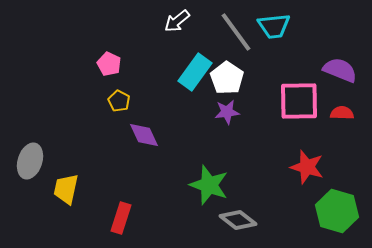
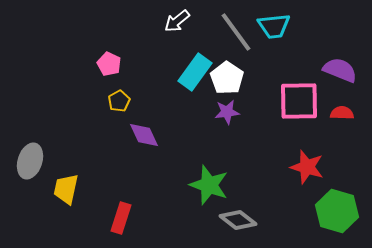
yellow pentagon: rotated 15 degrees clockwise
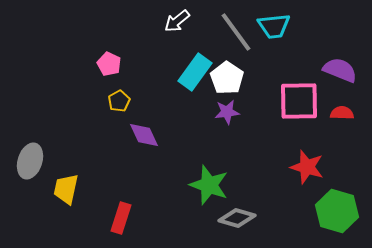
gray diamond: moved 1 px left, 2 px up; rotated 21 degrees counterclockwise
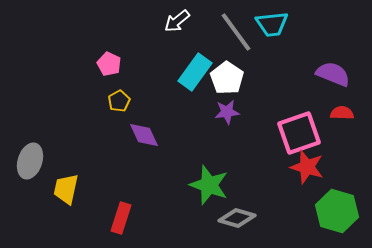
cyan trapezoid: moved 2 px left, 2 px up
purple semicircle: moved 7 px left, 4 px down
pink square: moved 32 px down; rotated 18 degrees counterclockwise
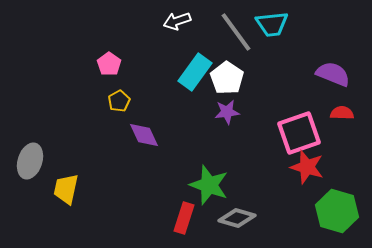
white arrow: rotated 20 degrees clockwise
pink pentagon: rotated 10 degrees clockwise
red rectangle: moved 63 px right
